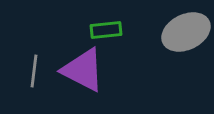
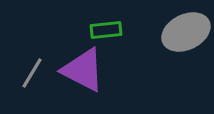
gray line: moved 2 px left, 2 px down; rotated 24 degrees clockwise
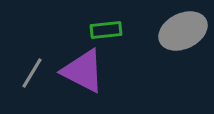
gray ellipse: moved 3 px left, 1 px up
purple triangle: moved 1 px down
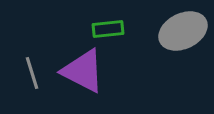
green rectangle: moved 2 px right, 1 px up
gray line: rotated 48 degrees counterclockwise
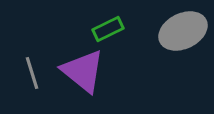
green rectangle: rotated 20 degrees counterclockwise
purple triangle: rotated 12 degrees clockwise
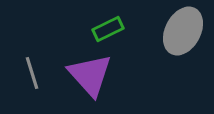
gray ellipse: rotated 36 degrees counterclockwise
purple triangle: moved 7 px right, 4 px down; rotated 9 degrees clockwise
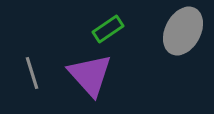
green rectangle: rotated 8 degrees counterclockwise
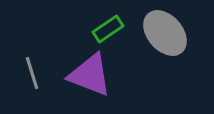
gray ellipse: moved 18 px left, 2 px down; rotated 69 degrees counterclockwise
purple triangle: rotated 27 degrees counterclockwise
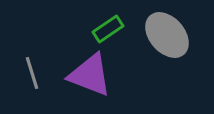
gray ellipse: moved 2 px right, 2 px down
